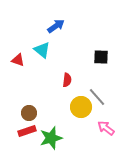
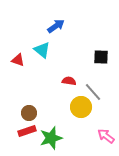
red semicircle: moved 2 px right, 1 px down; rotated 88 degrees counterclockwise
gray line: moved 4 px left, 5 px up
pink arrow: moved 8 px down
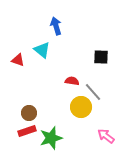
blue arrow: rotated 72 degrees counterclockwise
red semicircle: moved 3 px right
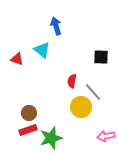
red triangle: moved 1 px left, 1 px up
red semicircle: rotated 88 degrees counterclockwise
red rectangle: moved 1 px right, 1 px up
pink arrow: rotated 48 degrees counterclockwise
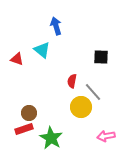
red rectangle: moved 4 px left, 1 px up
green star: rotated 25 degrees counterclockwise
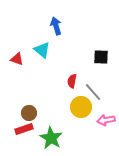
pink arrow: moved 16 px up
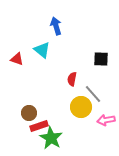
black square: moved 2 px down
red semicircle: moved 2 px up
gray line: moved 2 px down
red rectangle: moved 15 px right, 3 px up
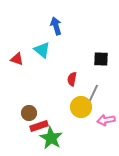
gray line: rotated 66 degrees clockwise
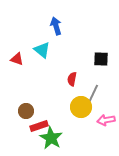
brown circle: moved 3 px left, 2 px up
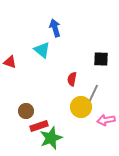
blue arrow: moved 1 px left, 2 px down
red triangle: moved 7 px left, 3 px down
green star: rotated 20 degrees clockwise
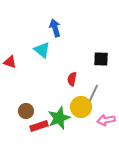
green star: moved 8 px right, 20 px up
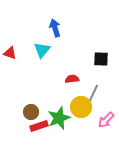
cyan triangle: rotated 30 degrees clockwise
red triangle: moved 9 px up
red semicircle: rotated 72 degrees clockwise
brown circle: moved 5 px right, 1 px down
pink arrow: rotated 36 degrees counterclockwise
